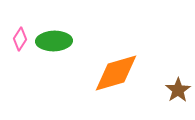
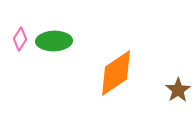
orange diamond: rotated 18 degrees counterclockwise
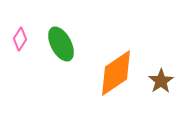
green ellipse: moved 7 px right, 3 px down; rotated 64 degrees clockwise
brown star: moved 17 px left, 9 px up
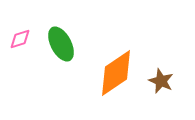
pink diamond: rotated 40 degrees clockwise
brown star: rotated 15 degrees counterclockwise
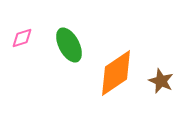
pink diamond: moved 2 px right, 1 px up
green ellipse: moved 8 px right, 1 px down
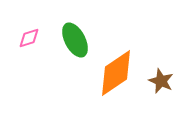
pink diamond: moved 7 px right
green ellipse: moved 6 px right, 5 px up
